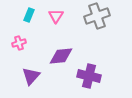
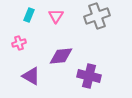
purple triangle: rotated 42 degrees counterclockwise
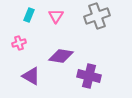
purple diamond: rotated 15 degrees clockwise
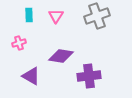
cyan rectangle: rotated 24 degrees counterclockwise
purple cross: rotated 20 degrees counterclockwise
